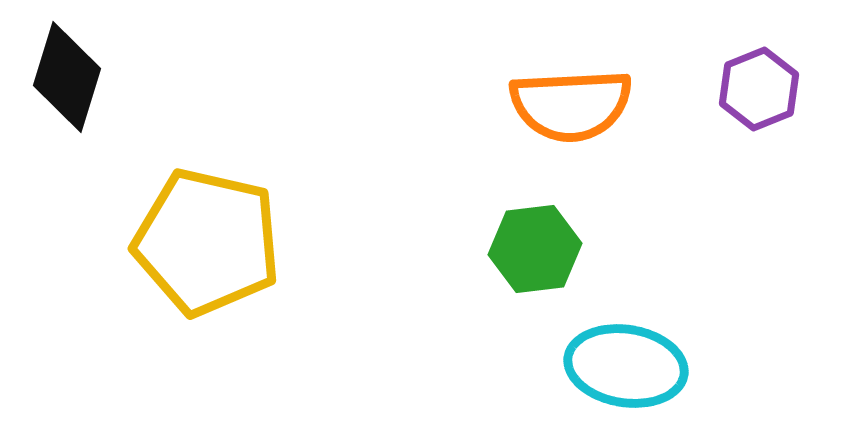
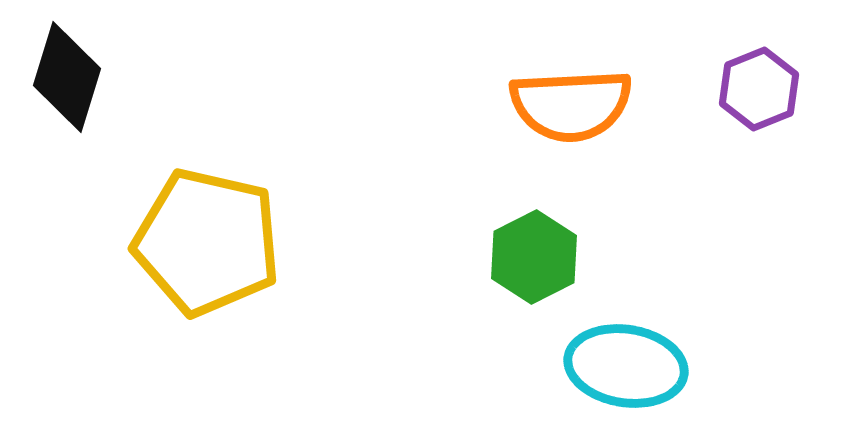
green hexagon: moved 1 px left, 8 px down; rotated 20 degrees counterclockwise
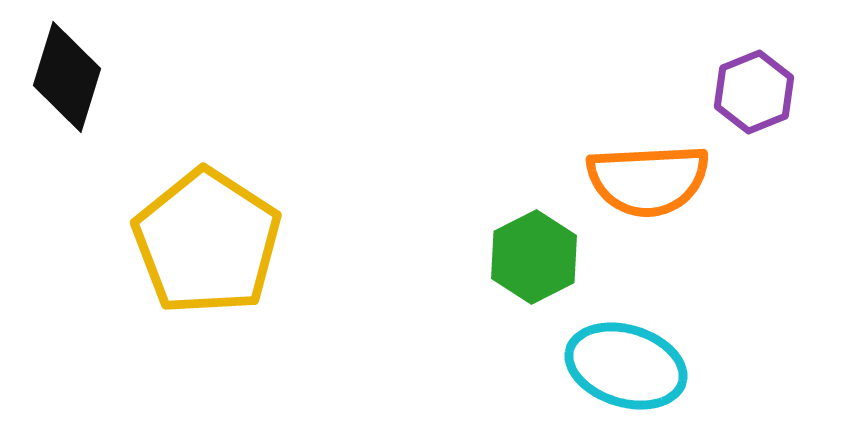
purple hexagon: moved 5 px left, 3 px down
orange semicircle: moved 77 px right, 75 px down
yellow pentagon: rotated 20 degrees clockwise
cyan ellipse: rotated 8 degrees clockwise
